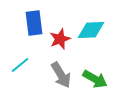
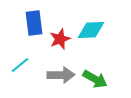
gray arrow: rotated 60 degrees counterclockwise
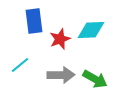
blue rectangle: moved 2 px up
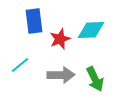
green arrow: rotated 35 degrees clockwise
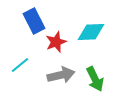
blue rectangle: rotated 20 degrees counterclockwise
cyan diamond: moved 2 px down
red star: moved 4 px left, 3 px down
gray arrow: rotated 12 degrees counterclockwise
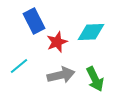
red star: moved 1 px right
cyan line: moved 1 px left, 1 px down
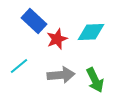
blue rectangle: rotated 20 degrees counterclockwise
red star: moved 3 px up
gray arrow: rotated 8 degrees clockwise
green arrow: moved 1 px down
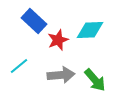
cyan diamond: moved 1 px left, 2 px up
red star: moved 1 px right, 1 px down
green arrow: rotated 15 degrees counterclockwise
